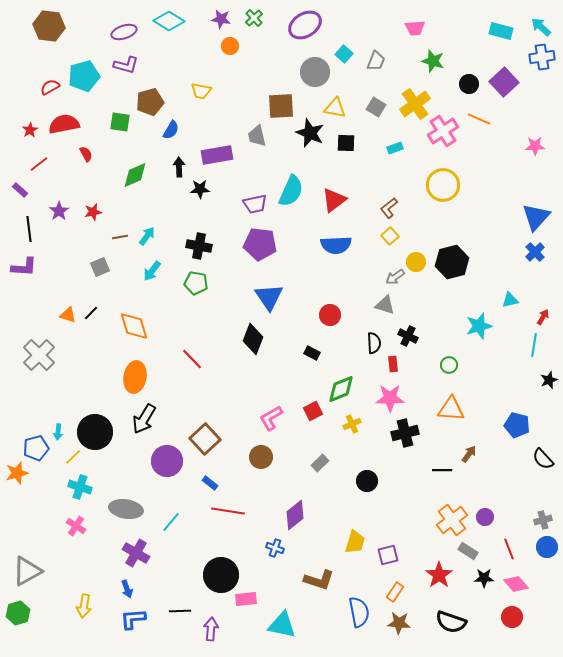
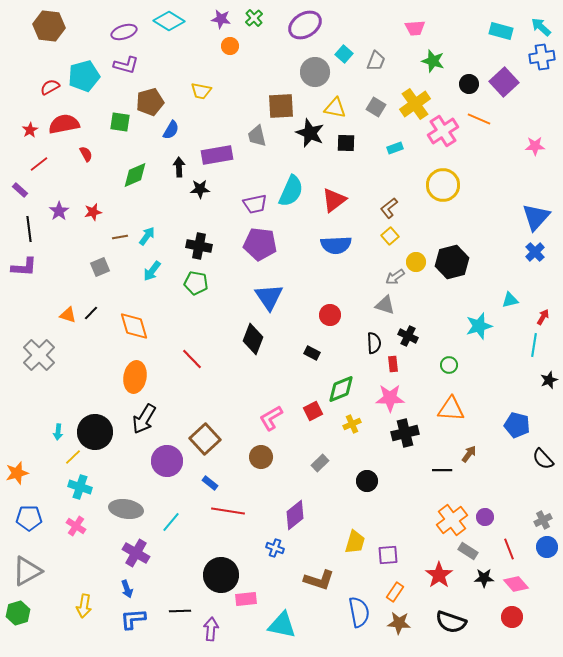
blue pentagon at (36, 448): moved 7 px left, 70 px down; rotated 15 degrees clockwise
gray cross at (543, 520): rotated 12 degrees counterclockwise
purple square at (388, 555): rotated 10 degrees clockwise
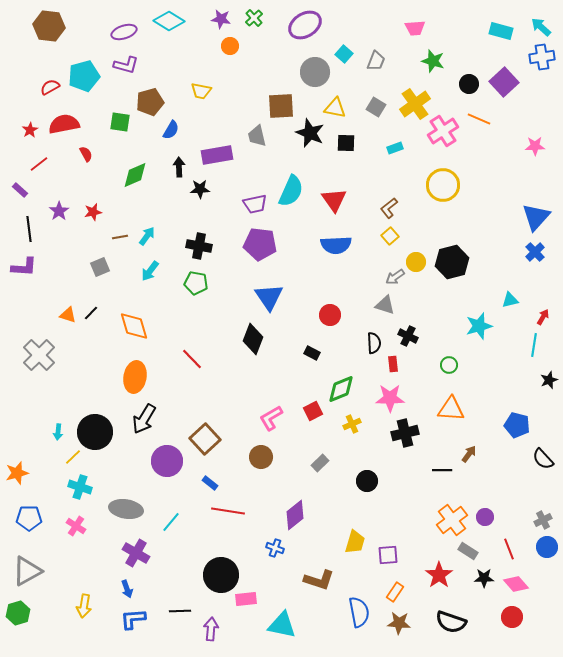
red triangle at (334, 200): rotated 28 degrees counterclockwise
cyan arrow at (152, 271): moved 2 px left
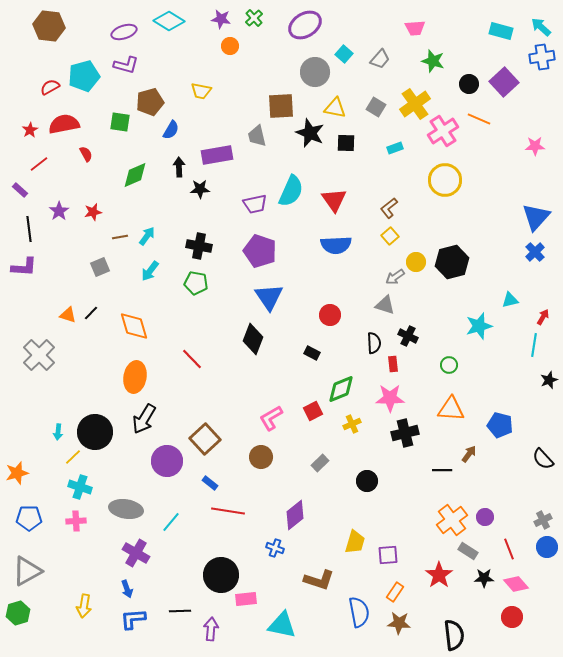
gray trapezoid at (376, 61): moved 4 px right, 2 px up; rotated 20 degrees clockwise
yellow circle at (443, 185): moved 2 px right, 5 px up
purple pentagon at (260, 244): moved 7 px down; rotated 12 degrees clockwise
blue pentagon at (517, 425): moved 17 px left
pink cross at (76, 526): moved 5 px up; rotated 36 degrees counterclockwise
black semicircle at (451, 622): moved 3 px right, 13 px down; rotated 116 degrees counterclockwise
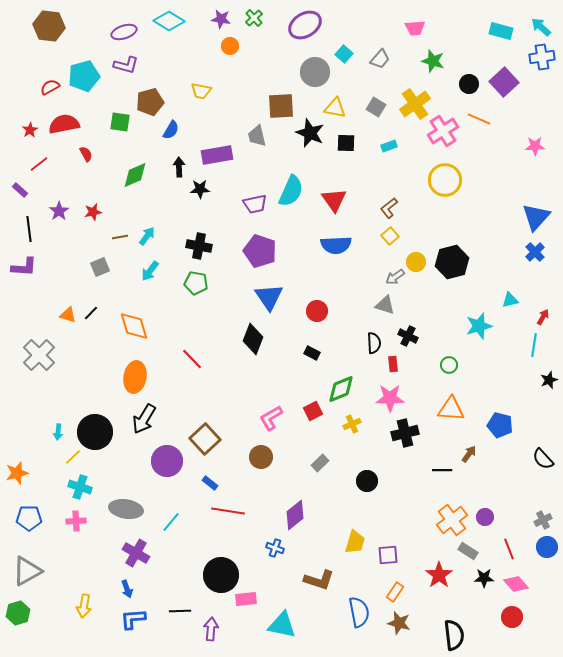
cyan rectangle at (395, 148): moved 6 px left, 2 px up
red circle at (330, 315): moved 13 px left, 4 px up
brown star at (399, 623): rotated 10 degrees clockwise
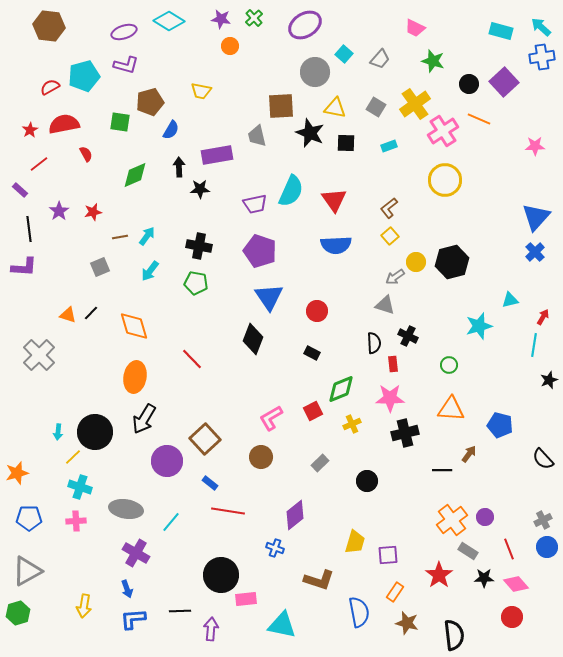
pink trapezoid at (415, 28): rotated 30 degrees clockwise
brown star at (399, 623): moved 8 px right
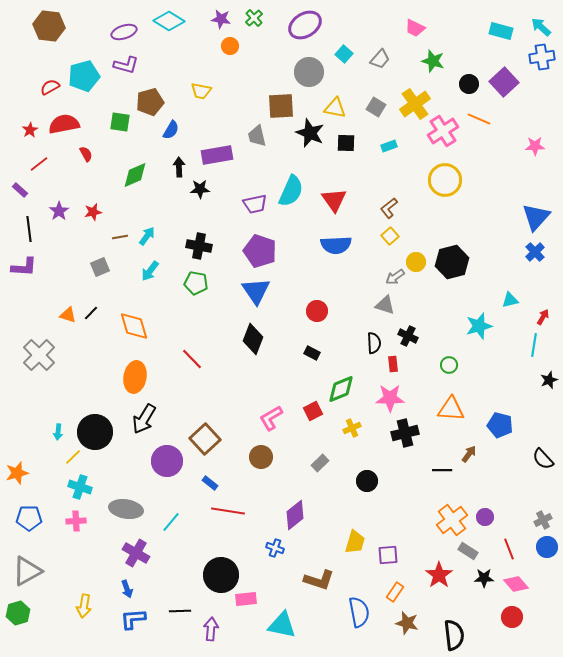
gray circle at (315, 72): moved 6 px left
blue triangle at (269, 297): moved 13 px left, 6 px up
yellow cross at (352, 424): moved 4 px down
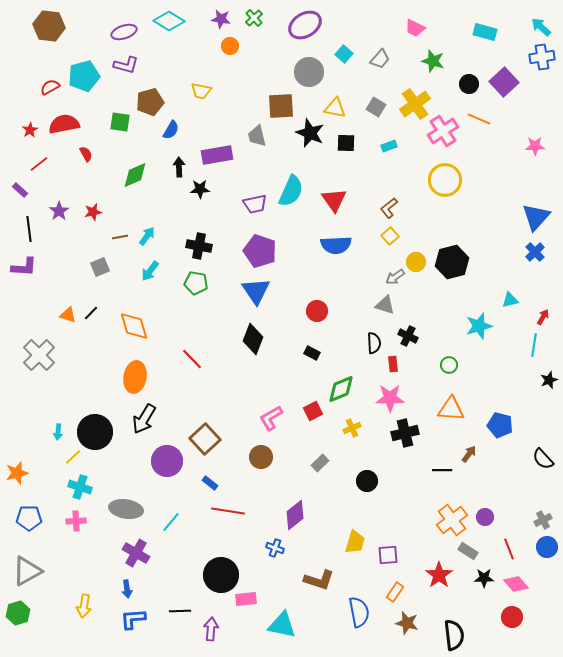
cyan rectangle at (501, 31): moved 16 px left, 1 px down
blue arrow at (127, 589): rotated 12 degrees clockwise
